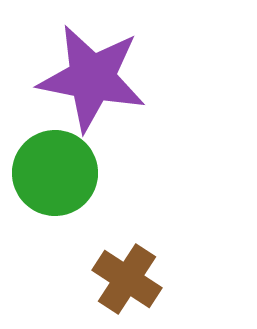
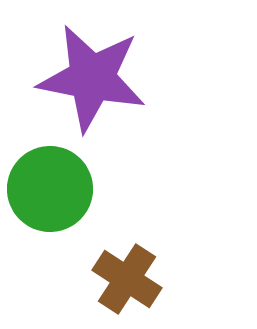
green circle: moved 5 px left, 16 px down
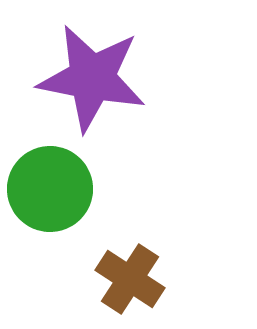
brown cross: moved 3 px right
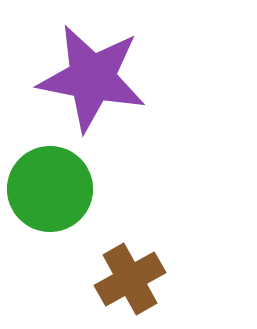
brown cross: rotated 28 degrees clockwise
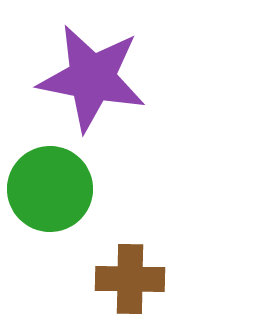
brown cross: rotated 30 degrees clockwise
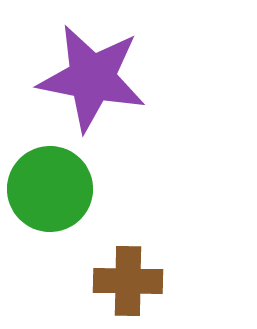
brown cross: moved 2 px left, 2 px down
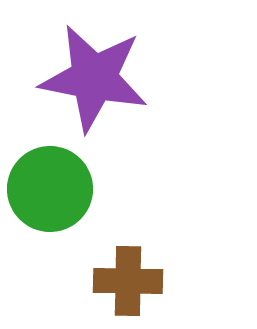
purple star: moved 2 px right
